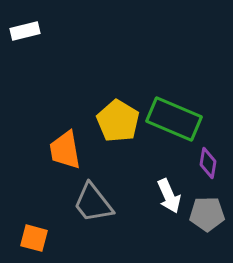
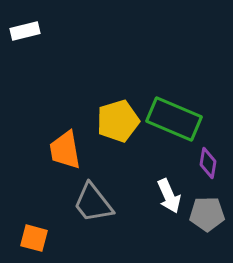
yellow pentagon: rotated 24 degrees clockwise
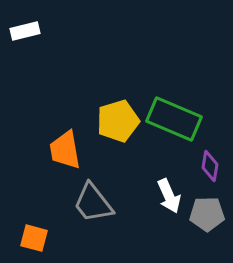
purple diamond: moved 2 px right, 3 px down
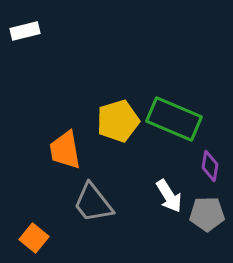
white arrow: rotated 8 degrees counterclockwise
orange square: rotated 24 degrees clockwise
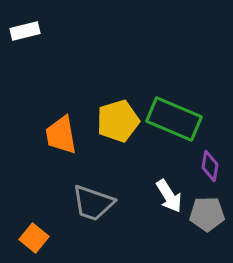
orange trapezoid: moved 4 px left, 15 px up
gray trapezoid: rotated 33 degrees counterclockwise
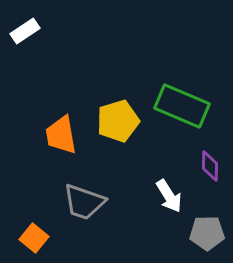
white rectangle: rotated 20 degrees counterclockwise
green rectangle: moved 8 px right, 13 px up
purple diamond: rotated 8 degrees counterclockwise
gray trapezoid: moved 9 px left, 1 px up
gray pentagon: moved 19 px down
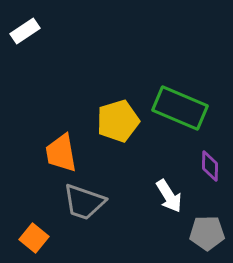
green rectangle: moved 2 px left, 2 px down
orange trapezoid: moved 18 px down
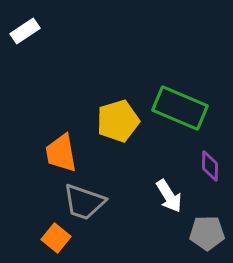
orange square: moved 22 px right
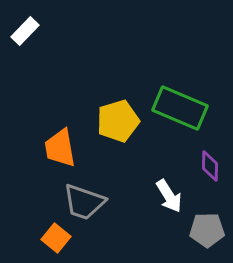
white rectangle: rotated 12 degrees counterclockwise
orange trapezoid: moved 1 px left, 5 px up
gray pentagon: moved 3 px up
